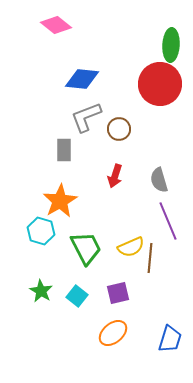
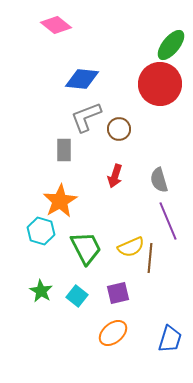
green ellipse: rotated 36 degrees clockwise
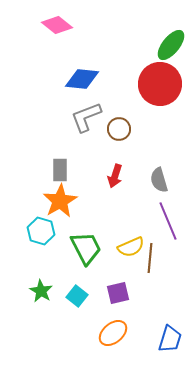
pink diamond: moved 1 px right
gray rectangle: moved 4 px left, 20 px down
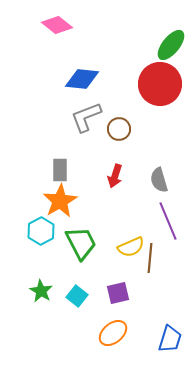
cyan hexagon: rotated 16 degrees clockwise
green trapezoid: moved 5 px left, 5 px up
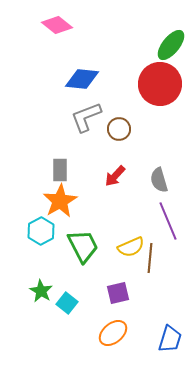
red arrow: rotated 25 degrees clockwise
green trapezoid: moved 2 px right, 3 px down
cyan square: moved 10 px left, 7 px down
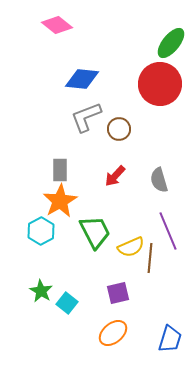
green ellipse: moved 2 px up
purple line: moved 10 px down
green trapezoid: moved 12 px right, 14 px up
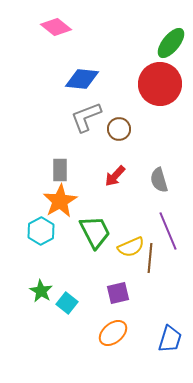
pink diamond: moved 1 px left, 2 px down
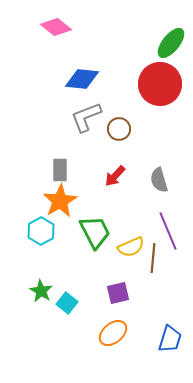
brown line: moved 3 px right
